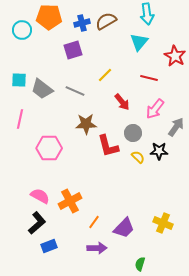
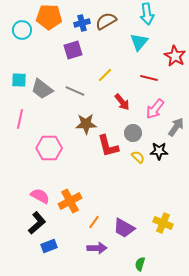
purple trapezoid: rotated 75 degrees clockwise
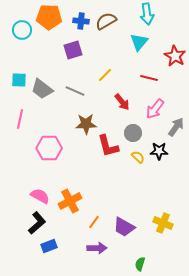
blue cross: moved 1 px left, 2 px up; rotated 21 degrees clockwise
purple trapezoid: moved 1 px up
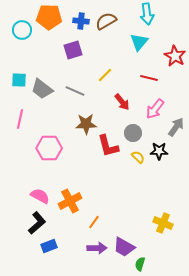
purple trapezoid: moved 20 px down
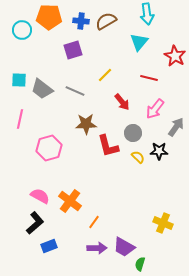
pink hexagon: rotated 15 degrees counterclockwise
orange cross: rotated 25 degrees counterclockwise
black L-shape: moved 2 px left
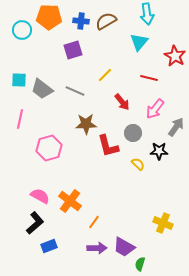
yellow semicircle: moved 7 px down
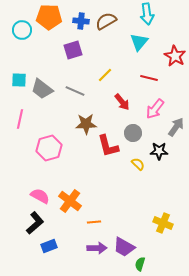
orange line: rotated 48 degrees clockwise
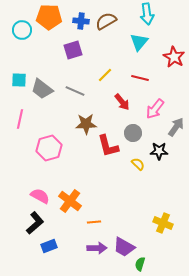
red star: moved 1 px left, 1 px down
red line: moved 9 px left
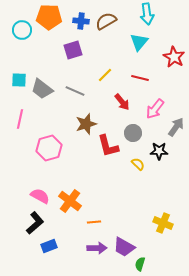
brown star: rotated 15 degrees counterclockwise
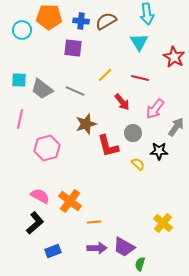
cyan triangle: rotated 12 degrees counterclockwise
purple square: moved 2 px up; rotated 24 degrees clockwise
pink hexagon: moved 2 px left
yellow cross: rotated 18 degrees clockwise
blue rectangle: moved 4 px right, 5 px down
